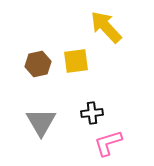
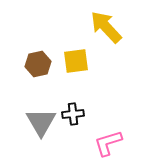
black cross: moved 19 px left, 1 px down
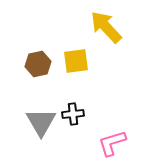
pink L-shape: moved 4 px right
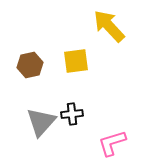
yellow arrow: moved 3 px right, 1 px up
brown hexagon: moved 8 px left, 1 px down
black cross: moved 1 px left
gray triangle: rotated 12 degrees clockwise
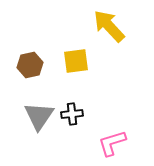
gray triangle: moved 2 px left, 6 px up; rotated 8 degrees counterclockwise
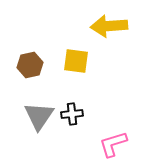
yellow arrow: rotated 51 degrees counterclockwise
yellow square: rotated 16 degrees clockwise
pink L-shape: moved 1 px right, 1 px down
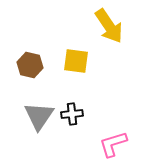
yellow arrow: rotated 120 degrees counterclockwise
brown hexagon: rotated 25 degrees clockwise
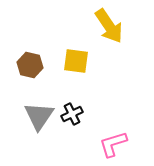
black cross: rotated 20 degrees counterclockwise
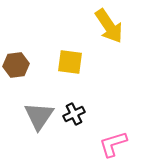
yellow square: moved 6 px left, 1 px down
brown hexagon: moved 14 px left; rotated 20 degrees counterclockwise
black cross: moved 2 px right
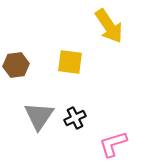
black cross: moved 1 px right, 4 px down
